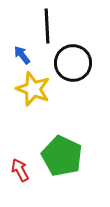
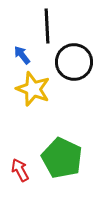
black circle: moved 1 px right, 1 px up
green pentagon: moved 2 px down
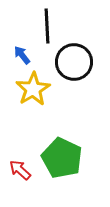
yellow star: rotated 20 degrees clockwise
red arrow: rotated 20 degrees counterclockwise
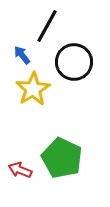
black line: rotated 32 degrees clockwise
red arrow: rotated 20 degrees counterclockwise
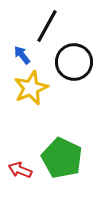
yellow star: moved 2 px left, 1 px up; rotated 8 degrees clockwise
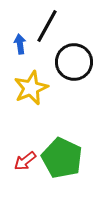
blue arrow: moved 2 px left, 11 px up; rotated 30 degrees clockwise
red arrow: moved 5 px right, 9 px up; rotated 60 degrees counterclockwise
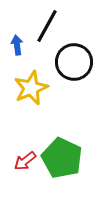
blue arrow: moved 3 px left, 1 px down
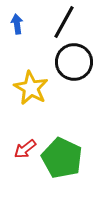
black line: moved 17 px right, 4 px up
blue arrow: moved 21 px up
yellow star: rotated 20 degrees counterclockwise
red arrow: moved 12 px up
